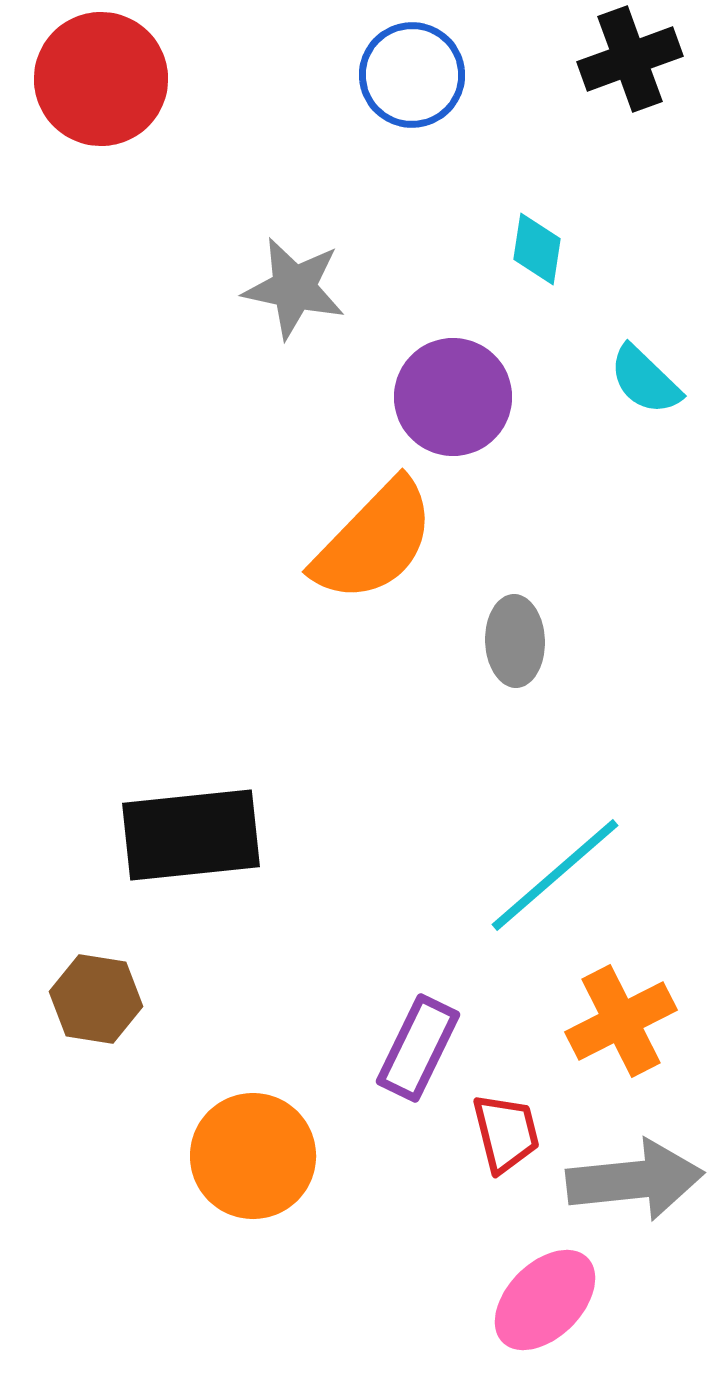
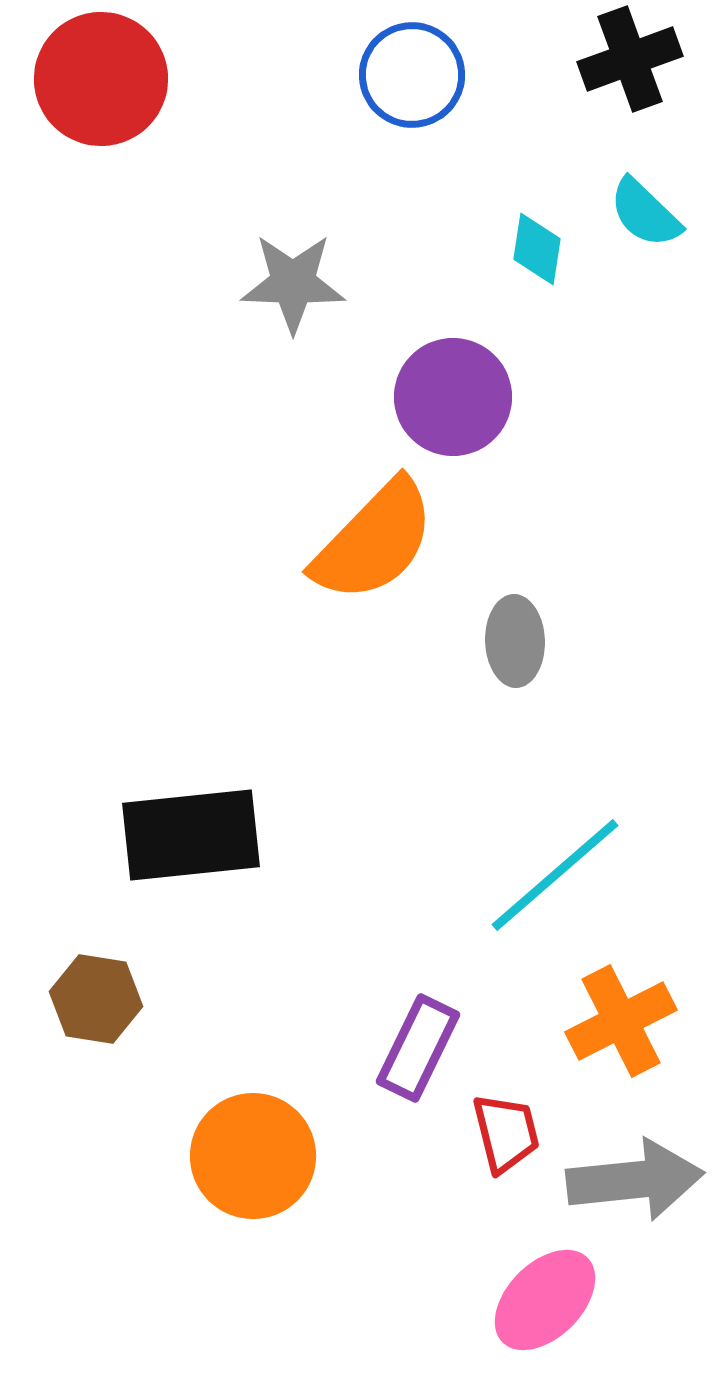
gray star: moved 1 px left, 5 px up; rotated 10 degrees counterclockwise
cyan semicircle: moved 167 px up
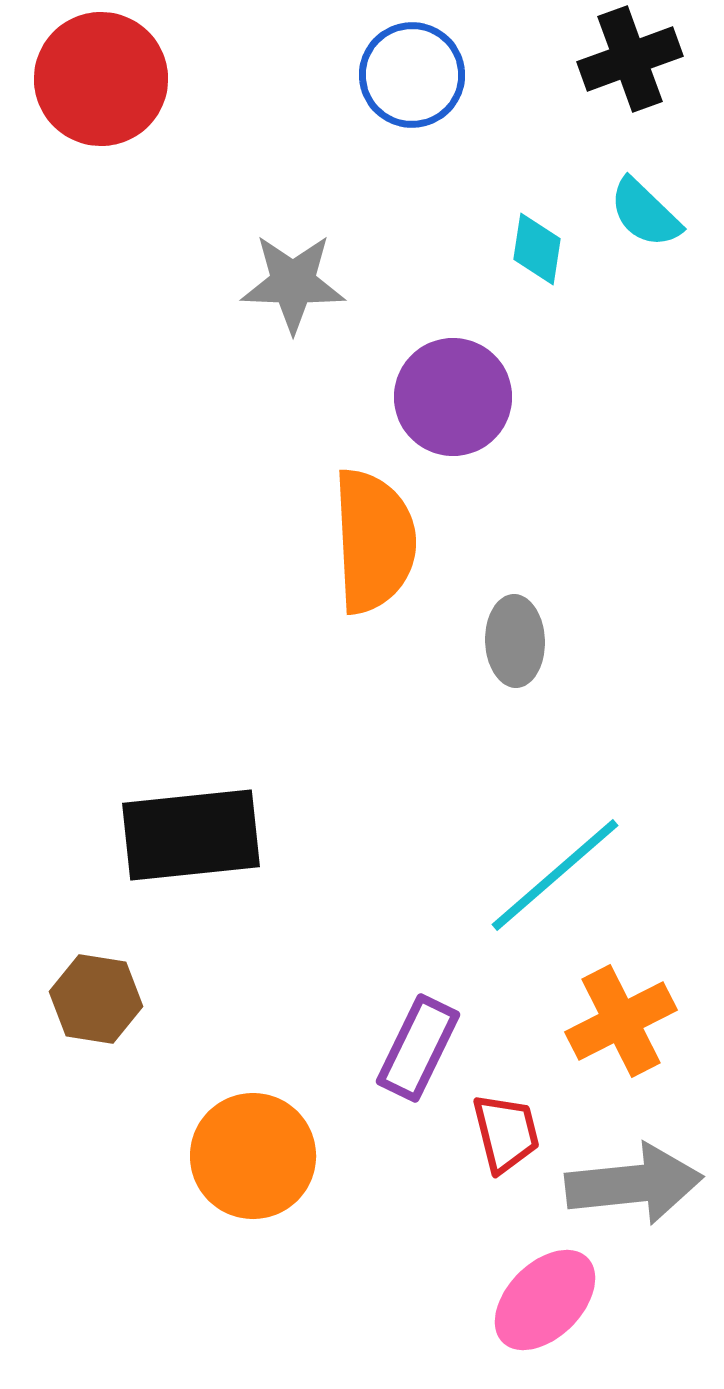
orange semicircle: rotated 47 degrees counterclockwise
gray arrow: moved 1 px left, 4 px down
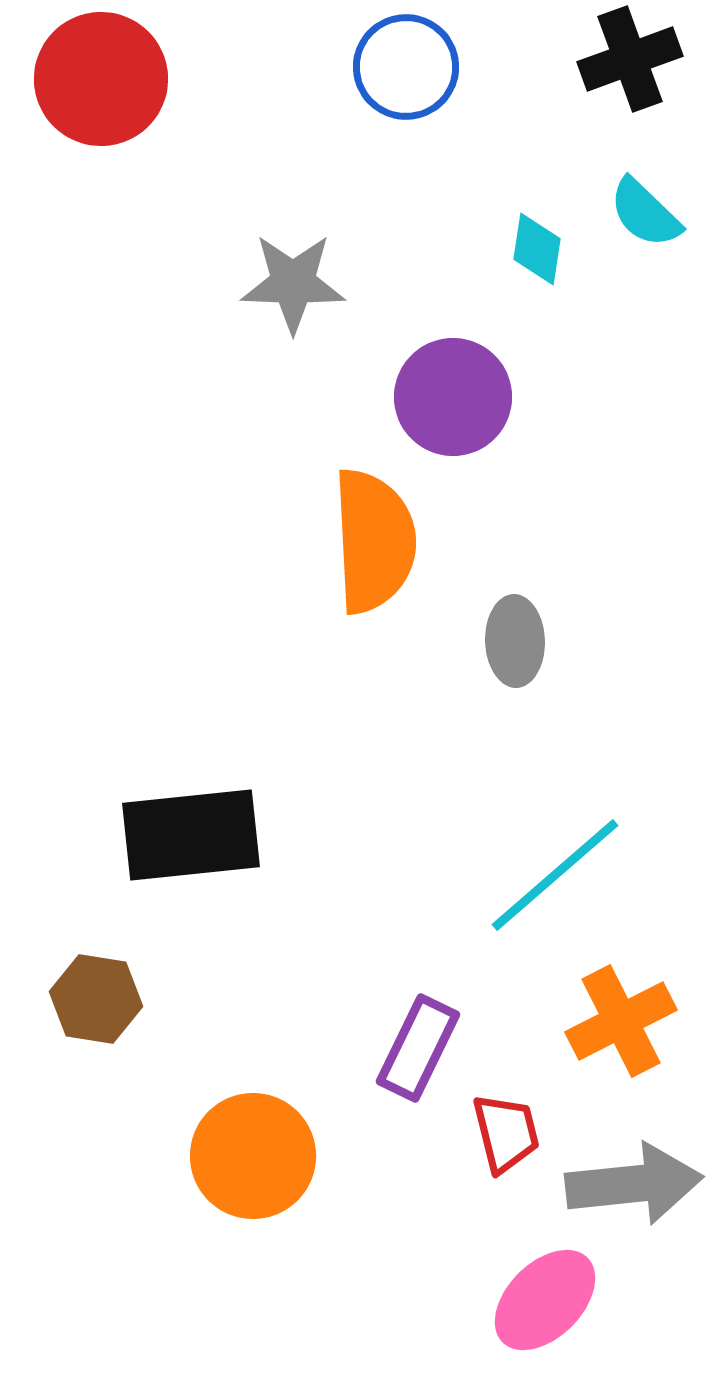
blue circle: moved 6 px left, 8 px up
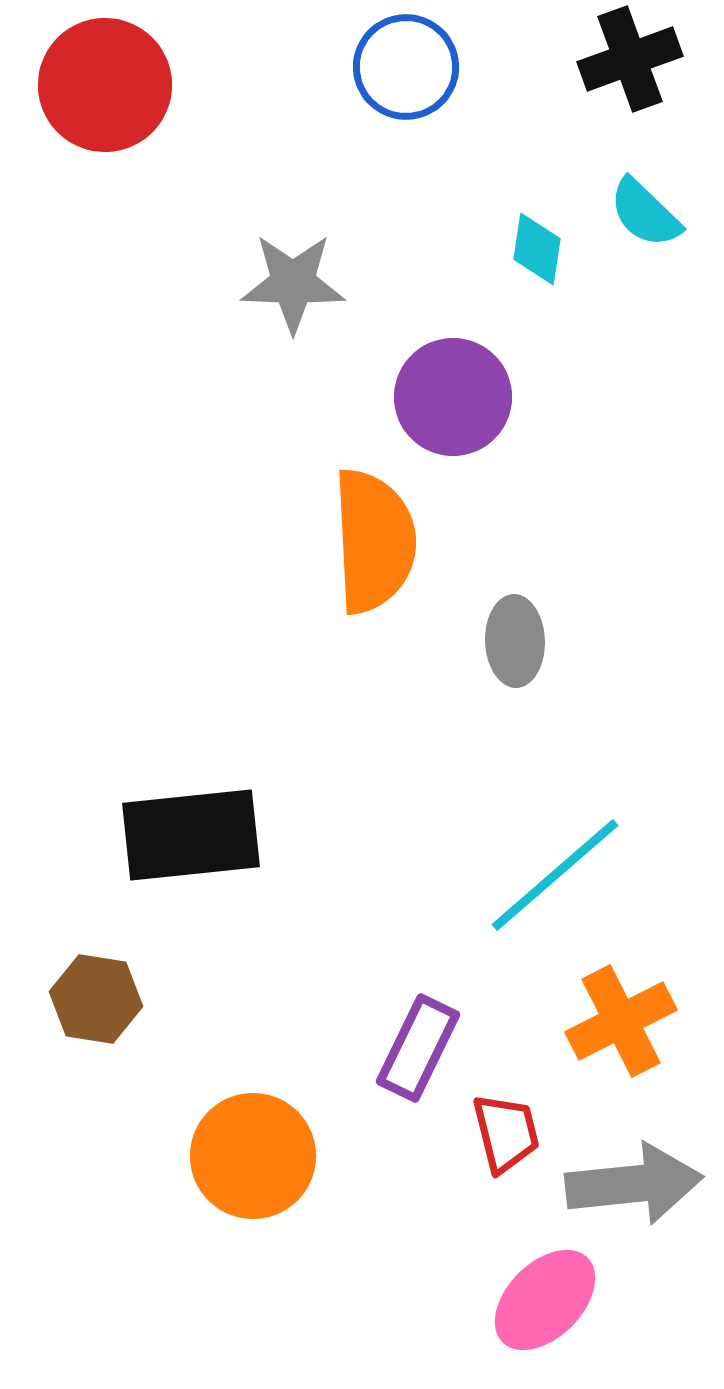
red circle: moved 4 px right, 6 px down
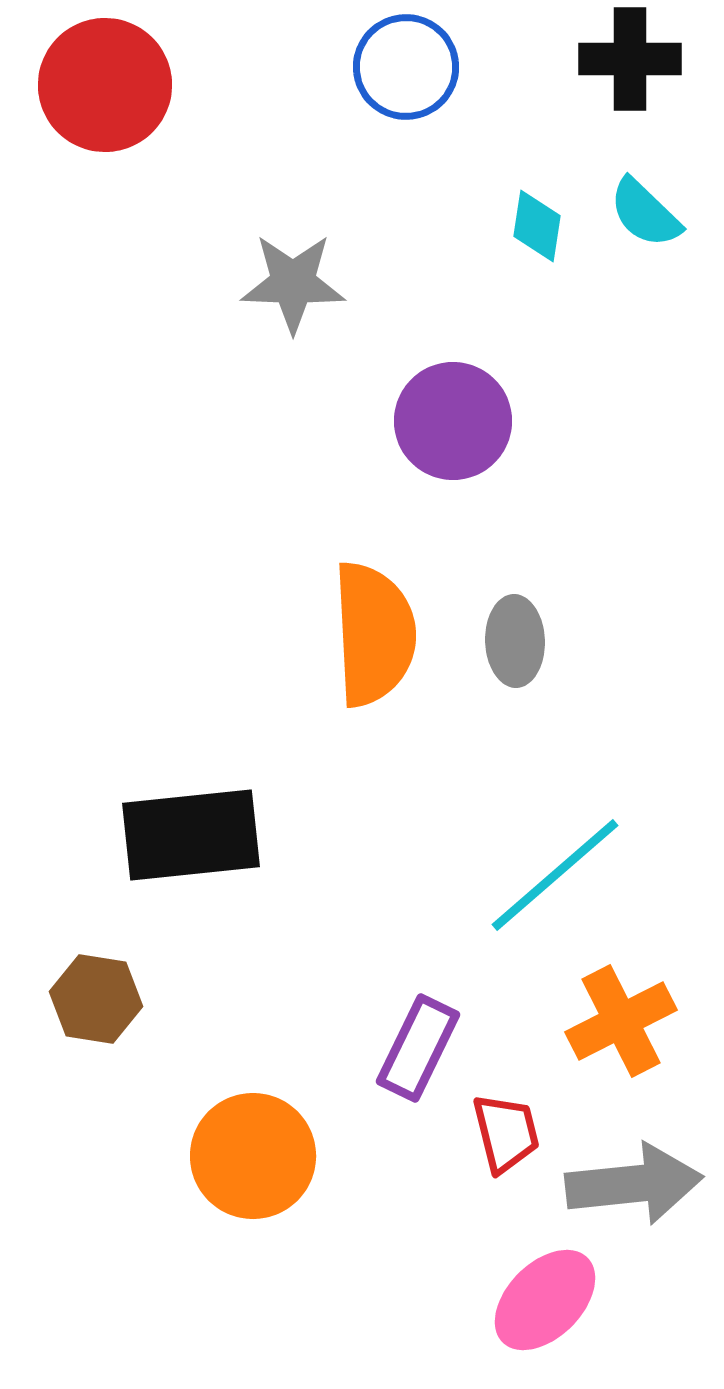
black cross: rotated 20 degrees clockwise
cyan diamond: moved 23 px up
purple circle: moved 24 px down
orange semicircle: moved 93 px down
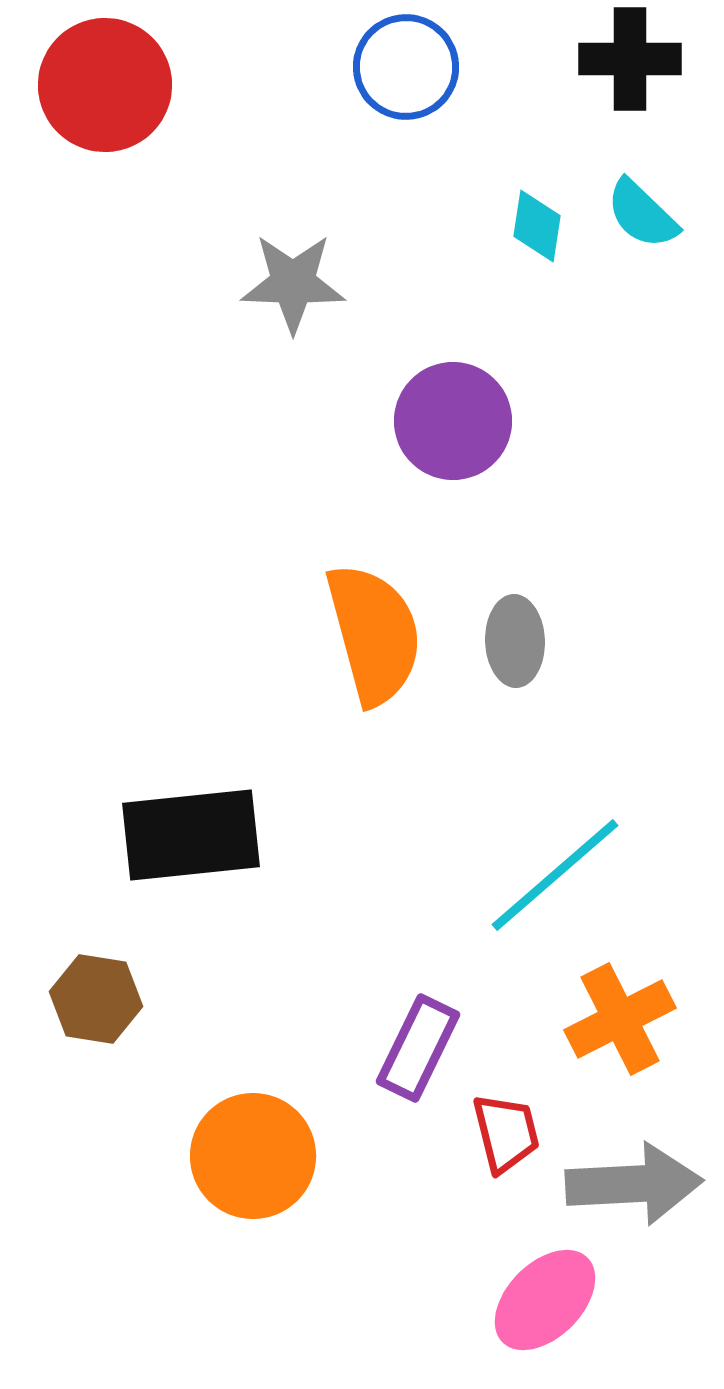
cyan semicircle: moved 3 px left, 1 px down
orange semicircle: rotated 12 degrees counterclockwise
orange cross: moved 1 px left, 2 px up
gray arrow: rotated 3 degrees clockwise
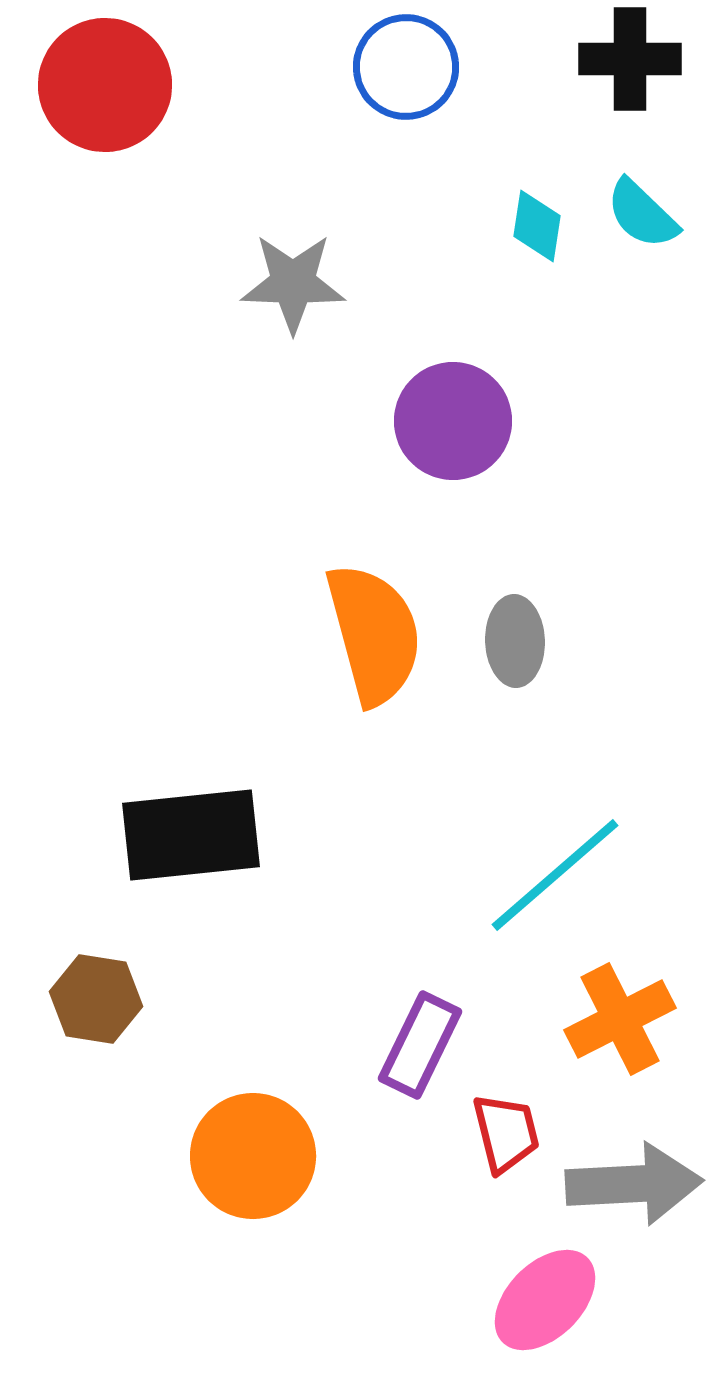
purple rectangle: moved 2 px right, 3 px up
